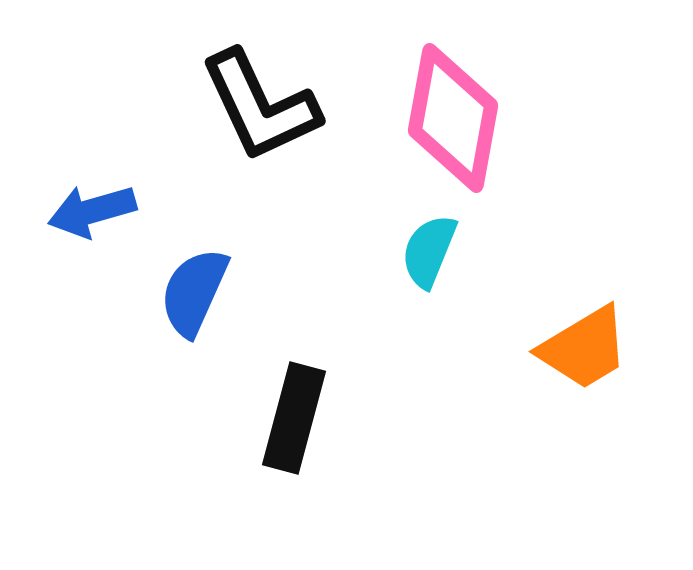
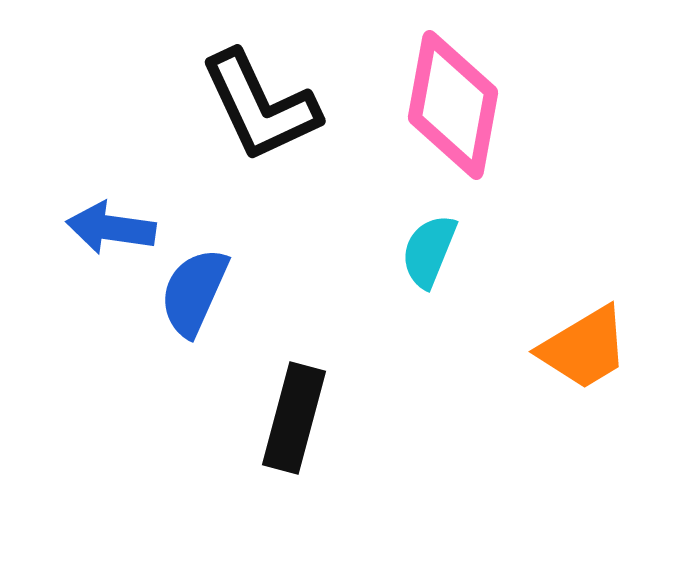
pink diamond: moved 13 px up
blue arrow: moved 19 px right, 17 px down; rotated 24 degrees clockwise
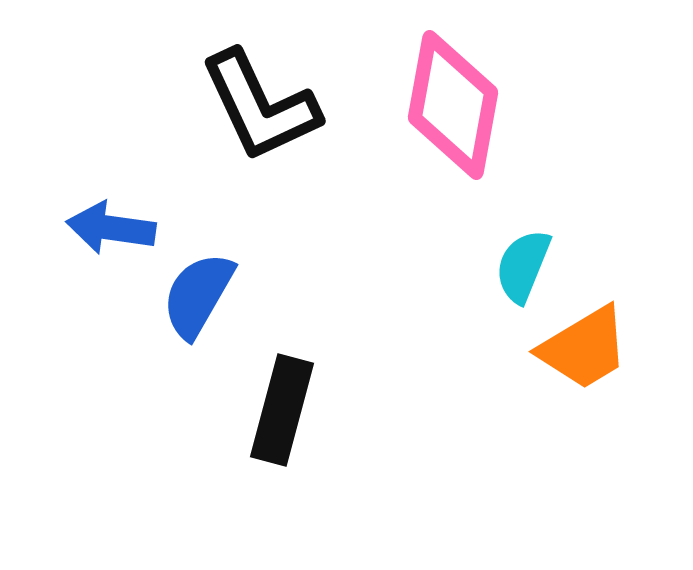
cyan semicircle: moved 94 px right, 15 px down
blue semicircle: moved 4 px right, 3 px down; rotated 6 degrees clockwise
black rectangle: moved 12 px left, 8 px up
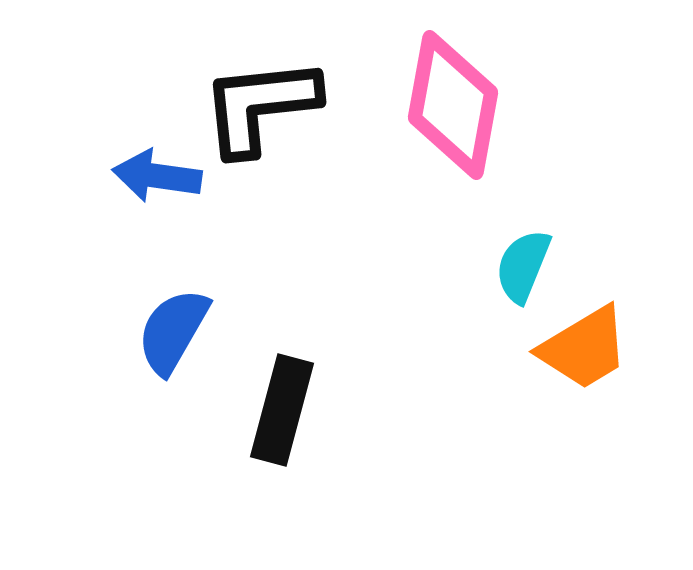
black L-shape: rotated 109 degrees clockwise
blue arrow: moved 46 px right, 52 px up
blue semicircle: moved 25 px left, 36 px down
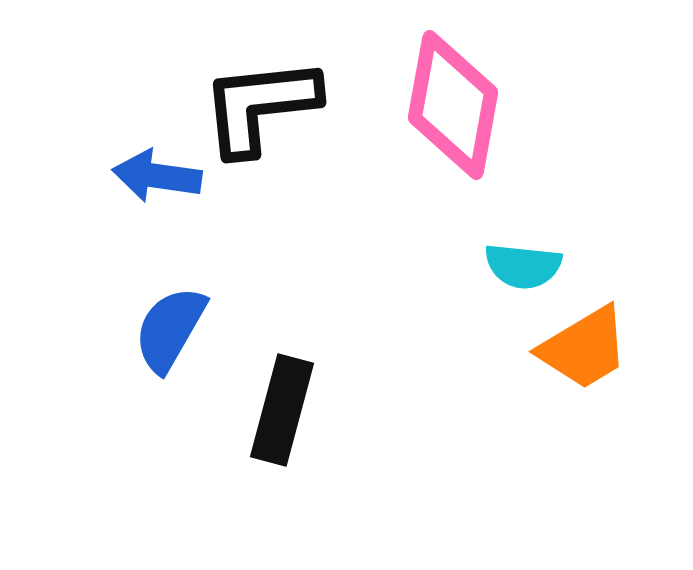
cyan semicircle: rotated 106 degrees counterclockwise
blue semicircle: moved 3 px left, 2 px up
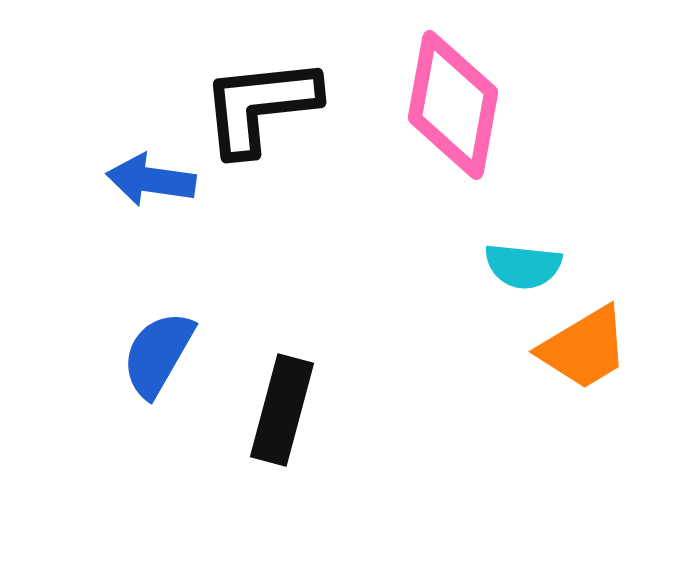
blue arrow: moved 6 px left, 4 px down
blue semicircle: moved 12 px left, 25 px down
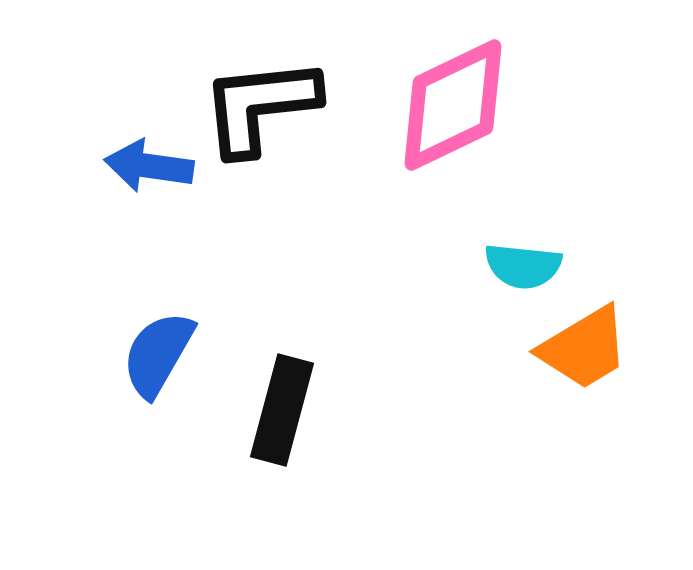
pink diamond: rotated 54 degrees clockwise
blue arrow: moved 2 px left, 14 px up
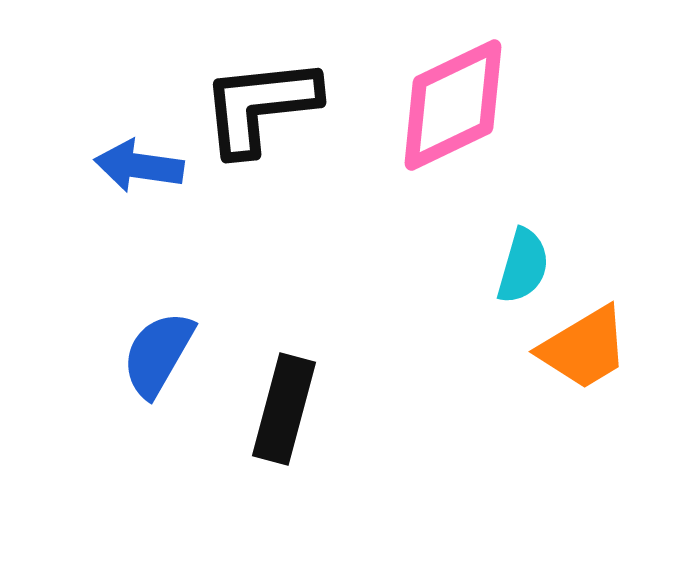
blue arrow: moved 10 px left
cyan semicircle: rotated 80 degrees counterclockwise
black rectangle: moved 2 px right, 1 px up
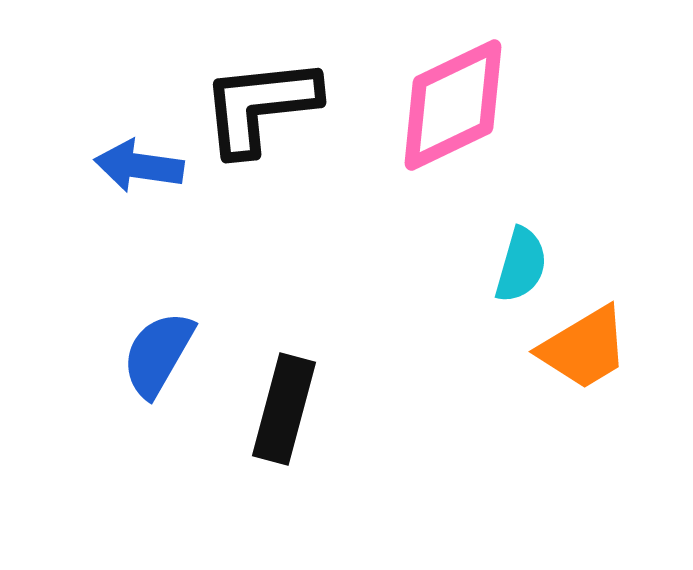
cyan semicircle: moved 2 px left, 1 px up
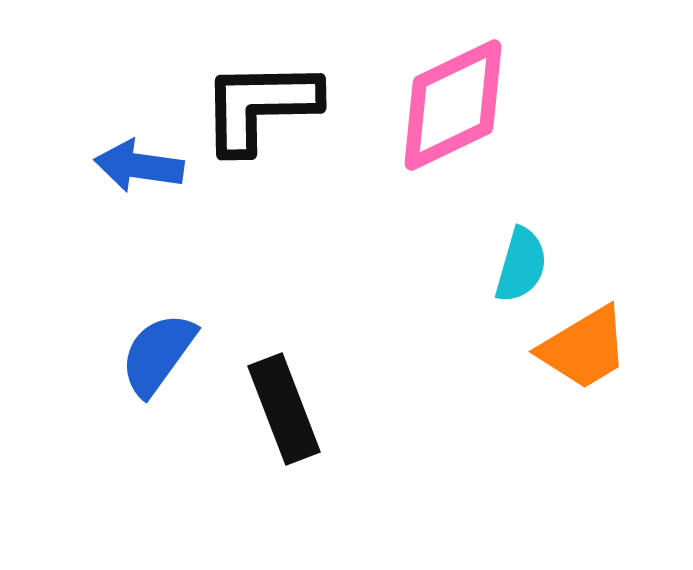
black L-shape: rotated 5 degrees clockwise
blue semicircle: rotated 6 degrees clockwise
black rectangle: rotated 36 degrees counterclockwise
